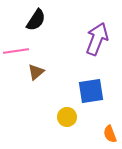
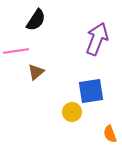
yellow circle: moved 5 px right, 5 px up
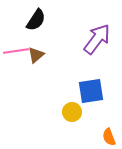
purple arrow: rotated 16 degrees clockwise
brown triangle: moved 17 px up
orange semicircle: moved 1 px left, 3 px down
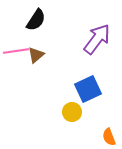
blue square: moved 3 px left, 2 px up; rotated 16 degrees counterclockwise
